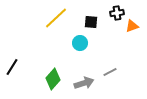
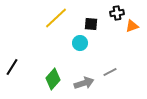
black square: moved 2 px down
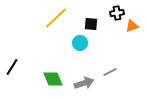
green diamond: rotated 65 degrees counterclockwise
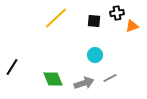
black square: moved 3 px right, 3 px up
cyan circle: moved 15 px right, 12 px down
gray line: moved 6 px down
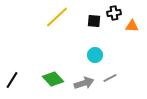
black cross: moved 3 px left
yellow line: moved 1 px right, 1 px up
orange triangle: rotated 24 degrees clockwise
black line: moved 13 px down
green diamond: rotated 20 degrees counterclockwise
